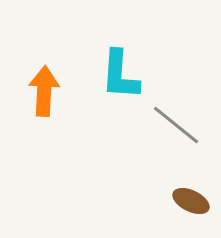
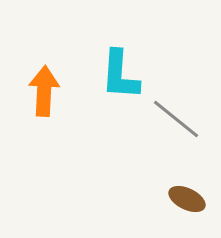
gray line: moved 6 px up
brown ellipse: moved 4 px left, 2 px up
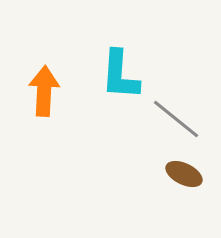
brown ellipse: moved 3 px left, 25 px up
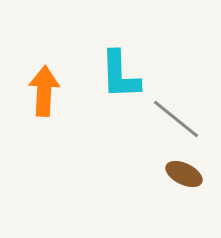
cyan L-shape: rotated 6 degrees counterclockwise
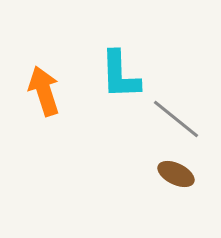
orange arrow: rotated 21 degrees counterclockwise
brown ellipse: moved 8 px left
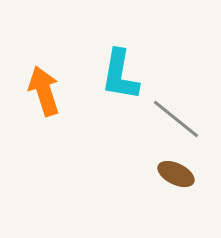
cyan L-shape: rotated 12 degrees clockwise
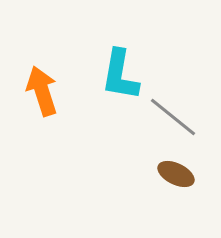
orange arrow: moved 2 px left
gray line: moved 3 px left, 2 px up
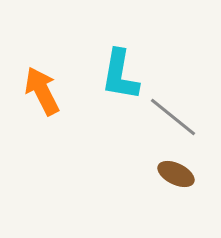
orange arrow: rotated 9 degrees counterclockwise
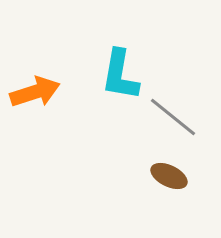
orange arrow: moved 7 px left, 1 px down; rotated 99 degrees clockwise
brown ellipse: moved 7 px left, 2 px down
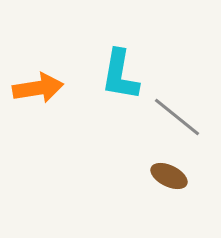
orange arrow: moved 3 px right, 4 px up; rotated 9 degrees clockwise
gray line: moved 4 px right
